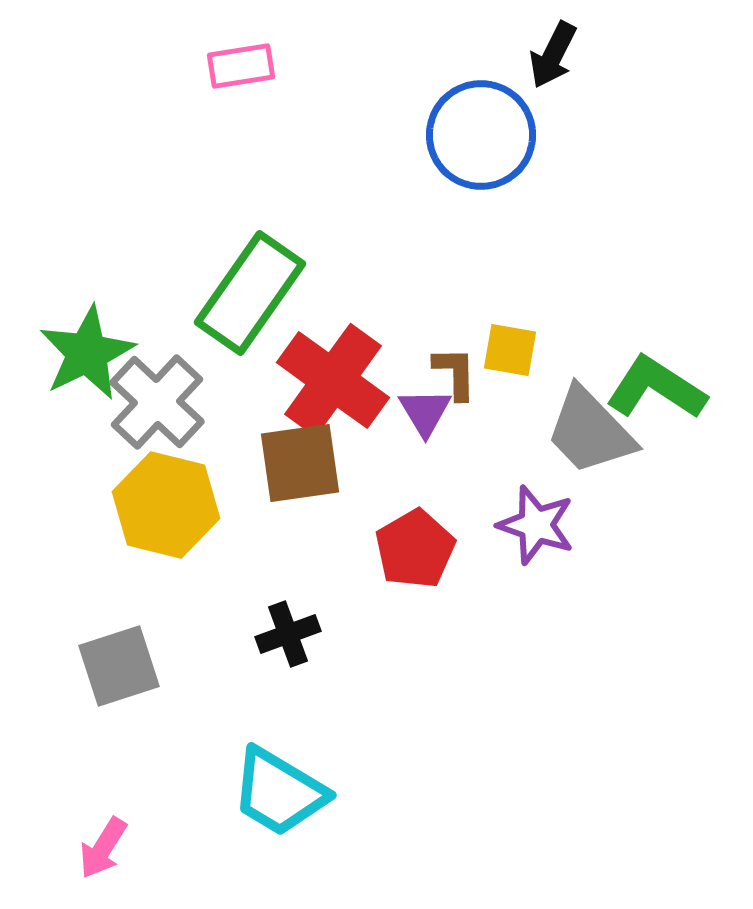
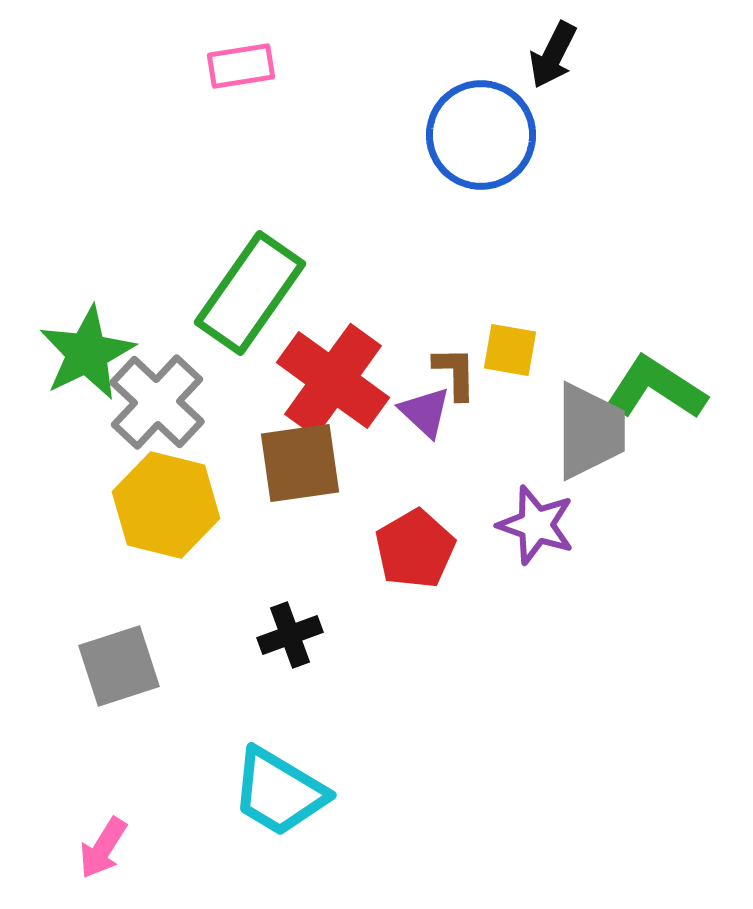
purple triangle: rotated 16 degrees counterclockwise
gray trapezoid: rotated 136 degrees counterclockwise
black cross: moved 2 px right, 1 px down
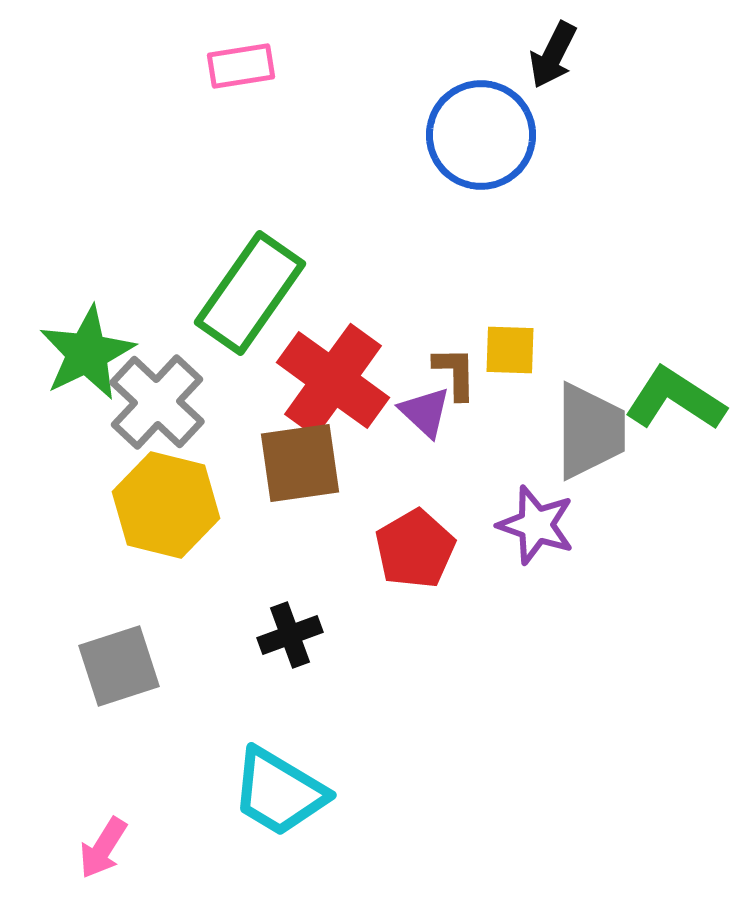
yellow square: rotated 8 degrees counterclockwise
green L-shape: moved 19 px right, 11 px down
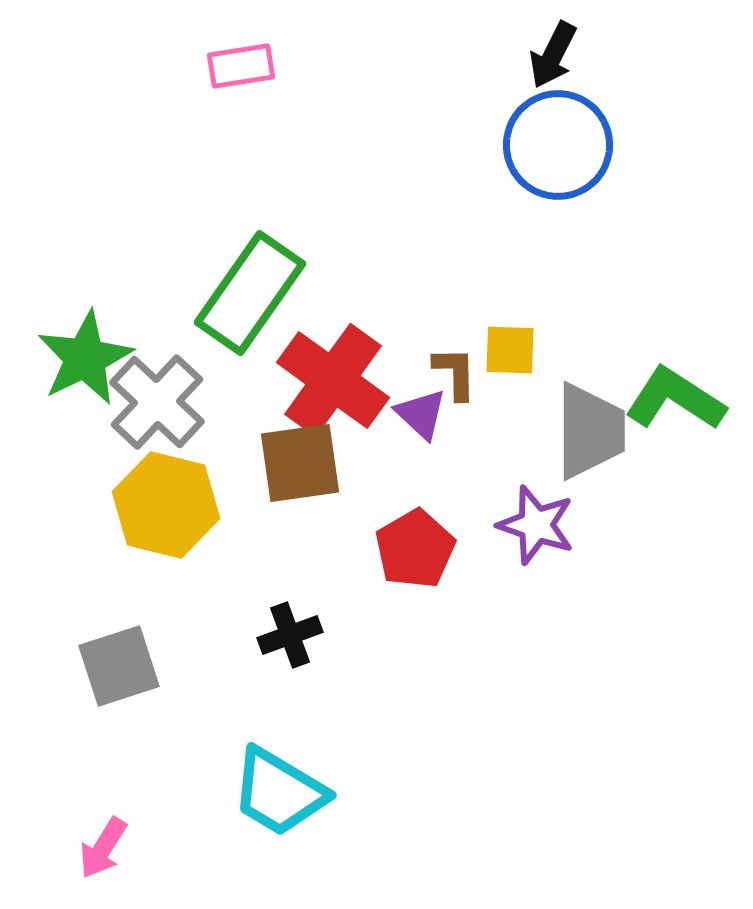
blue circle: moved 77 px right, 10 px down
green star: moved 2 px left, 5 px down
purple triangle: moved 4 px left, 2 px down
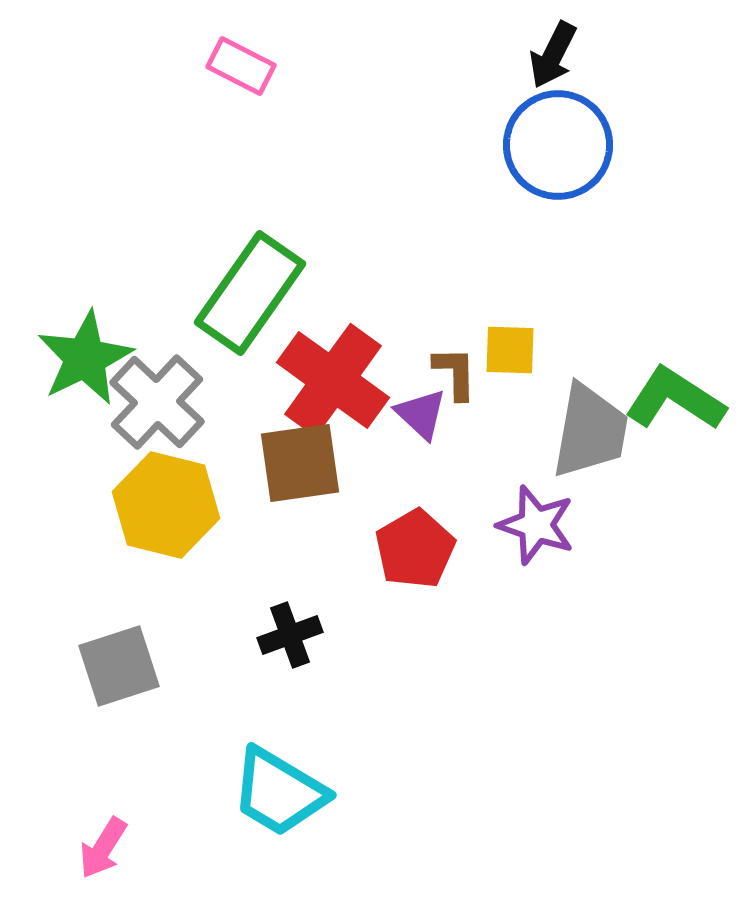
pink rectangle: rotated 36 degrees clockwise
gray trapezoid: rotated 10 degrees clockwise
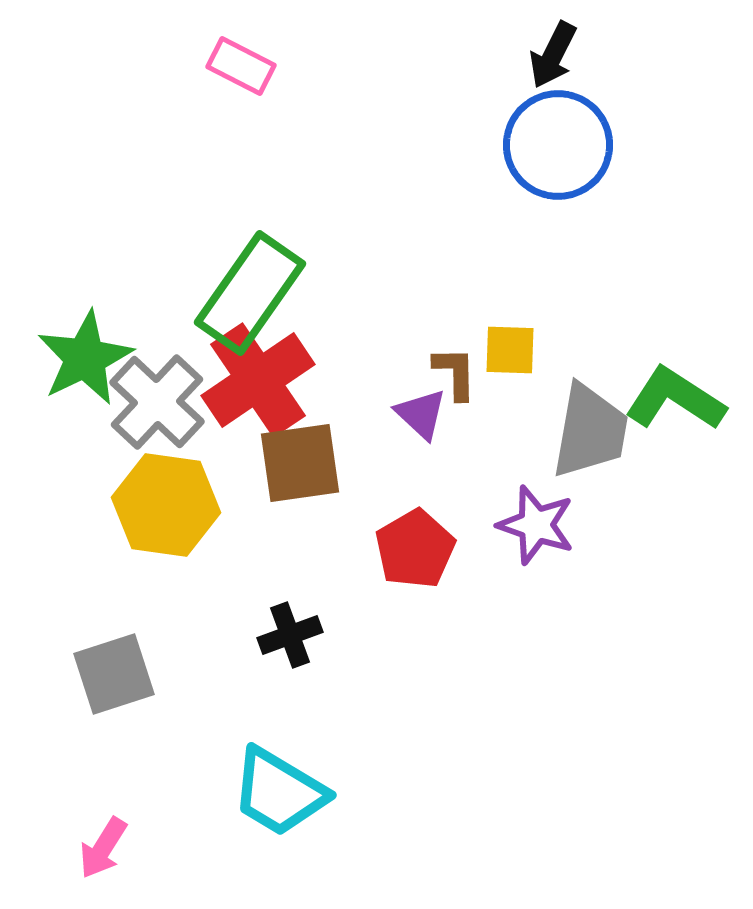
red cross: moved 75 px left; rotated 20 degrees clockwise
yellow hexagon: rotated 6 degrees counterclockwise
gray square: moved 5 px left, 8 px down
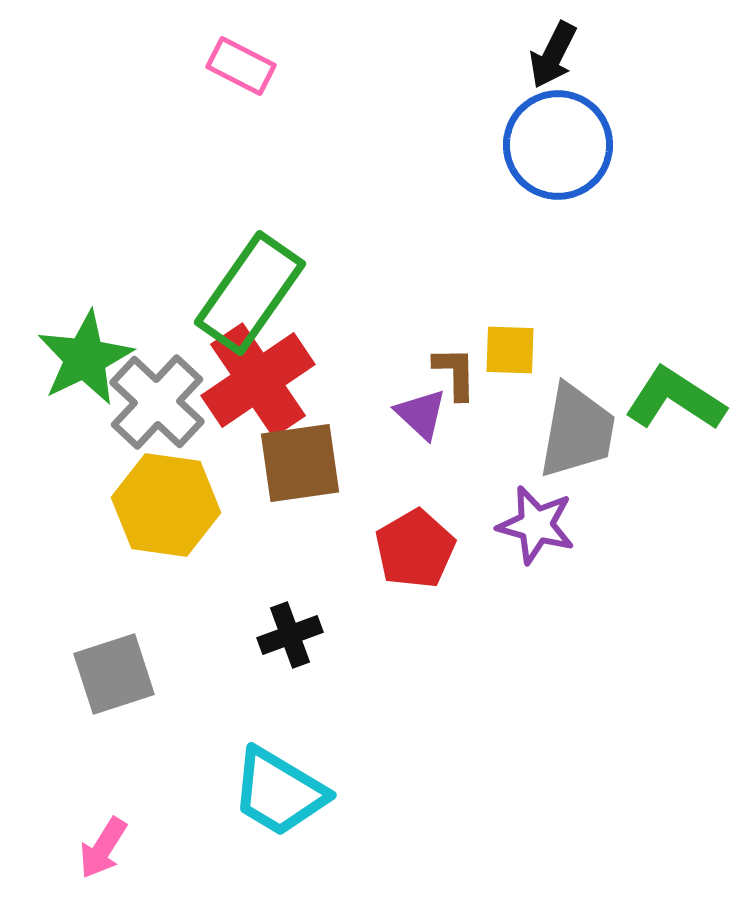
gray trapezoid: moved 13 px left
purple star: rotated 4 degrees counterclockwise
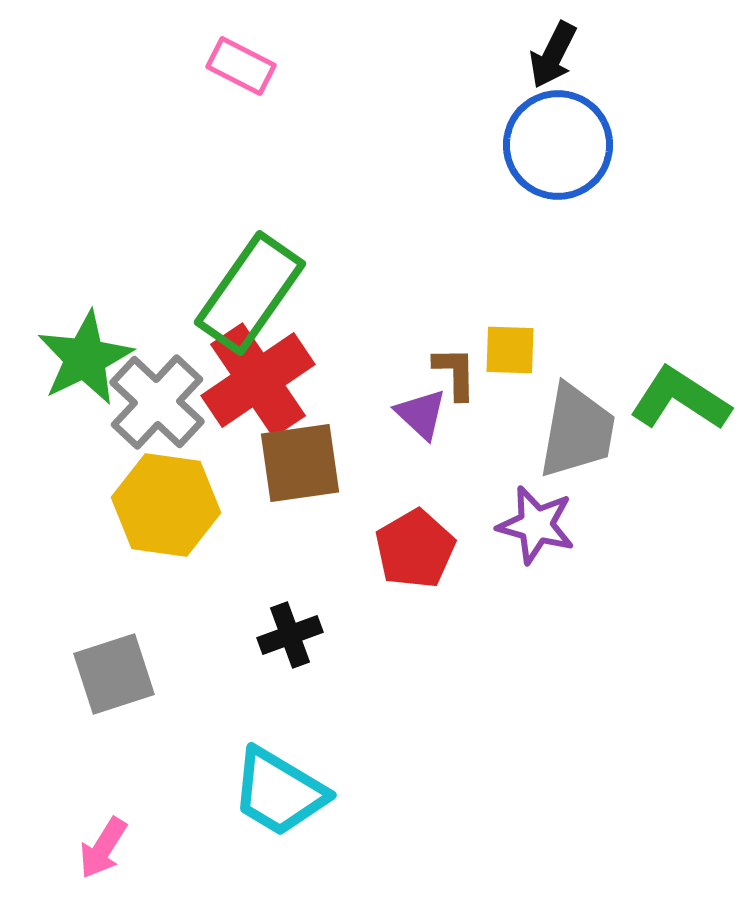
green L-shape: moved 5 px right
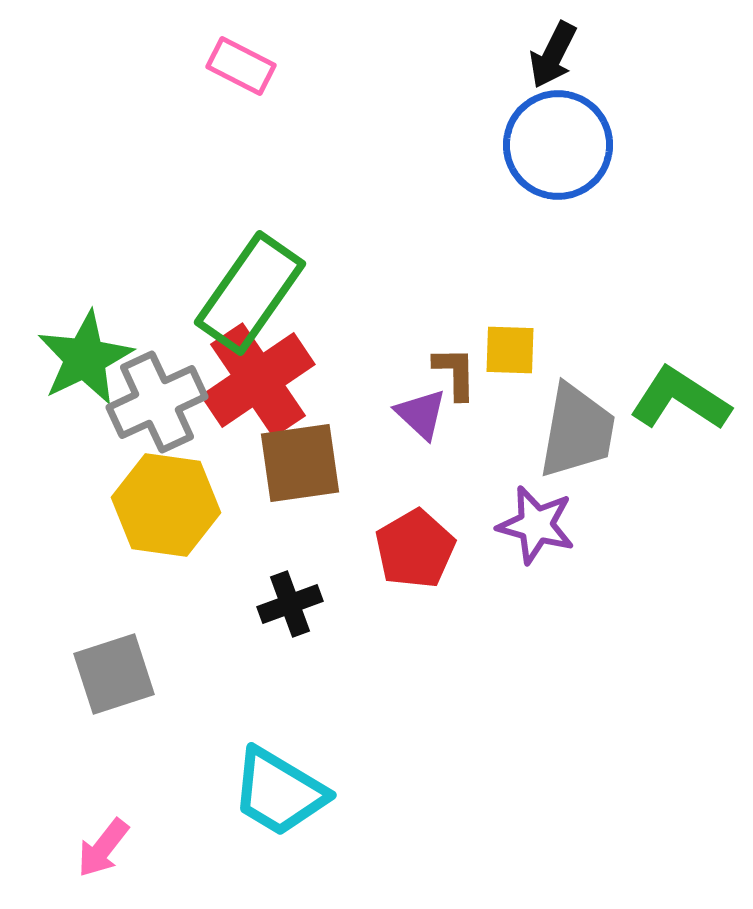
gray cross: rotated 22 degrees clockwise
black cross: moved 31 px up
pink arrow: rotated 6 degrees clockwise
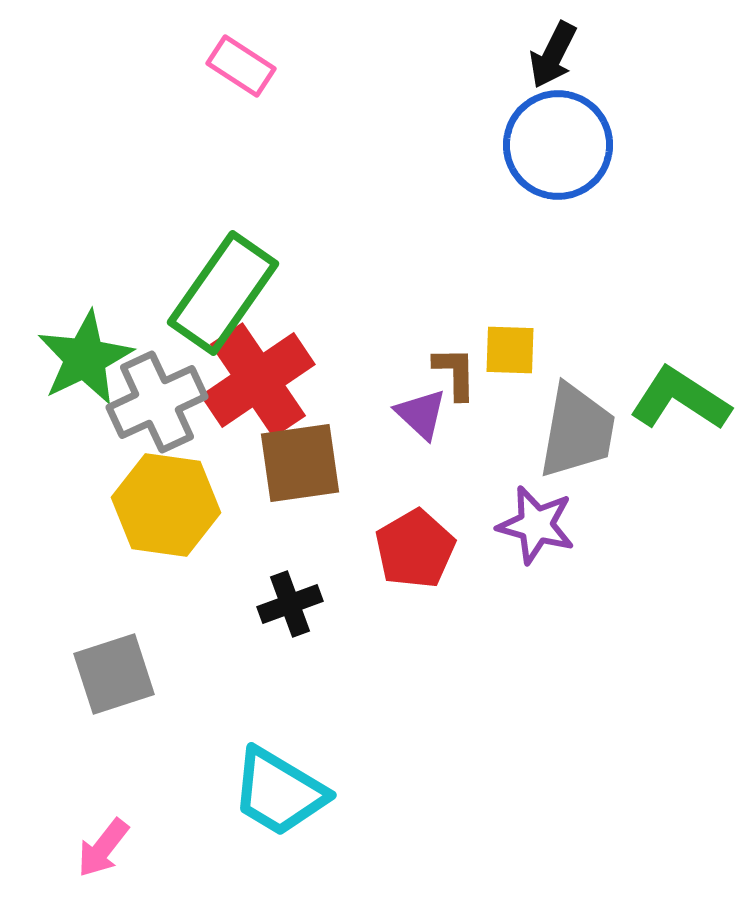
pink rectangle: rotated 6 degrees clockwise
green rectangle: moved 27 px left
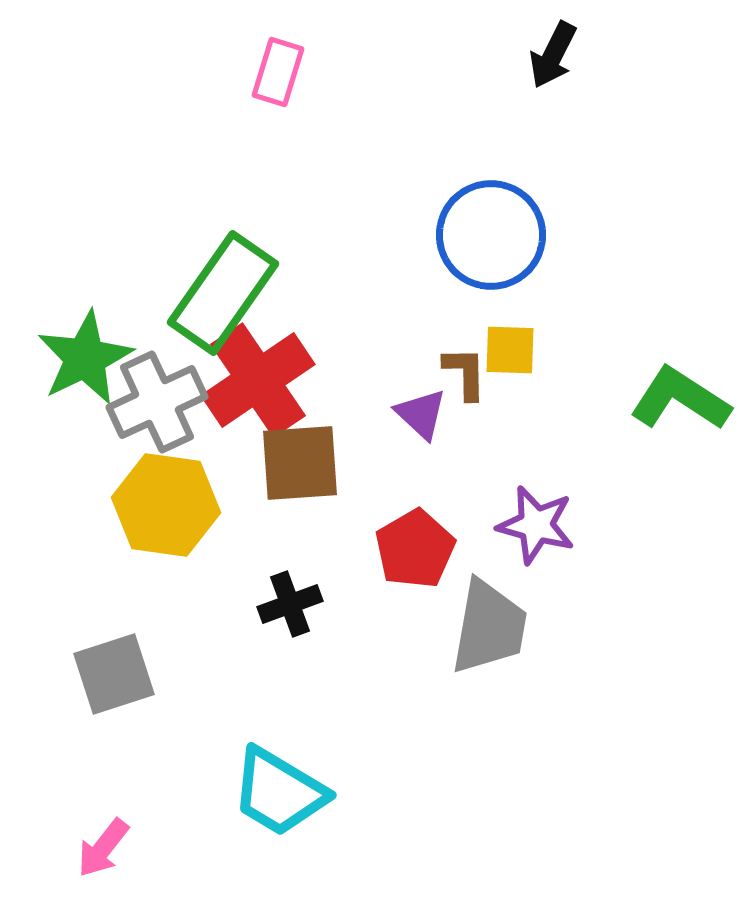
pink rectangle: moved 37 px right, 6 px down; rotated 74 degrees clockwise
blue circle: moved 67 px left, 90 px down
brown L-shape: moved 10 px right
gray trapezoid: moved 88 px left, 196 px down
brown square: rotated 4 degrees clockwise
